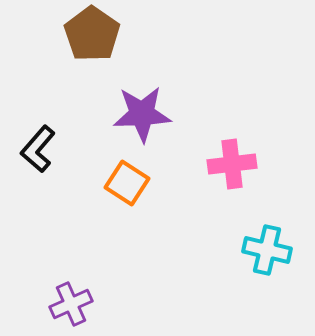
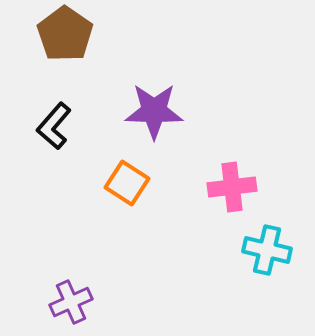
brown pentagon: moved 27 px left
purple star: moved 12 px right, 3 px up; rotated 4 degrees clockwise
black L-shape: moved 16 px right, 23 px up
pink cross: moved 23 px down
purple cross: moved 2 px up
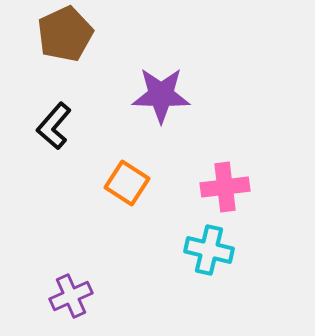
brown pentagon: rotated 12 degrees clockwise
purple star: moved 7 px right, 16 px up
pink cross: moved 7 px left
cyan cross: moved 58 px left
purple cross: moved 6 px up
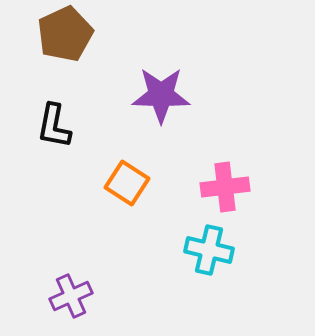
black L-shape: rotated 30 degrees counterclockwise
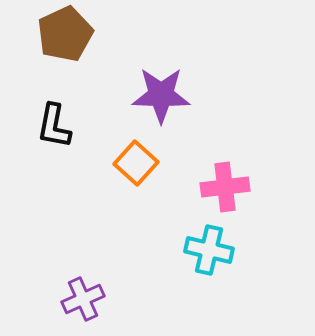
orange square: moved 9 px right, 20 px up; rotated 9 degrees clockwise
purple cross: moved 12 px right, 3 px down
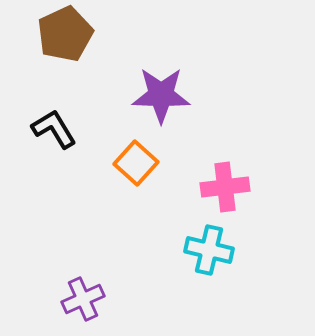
black L-shape: moved 3 px down; rotated 138 degrees clockwise
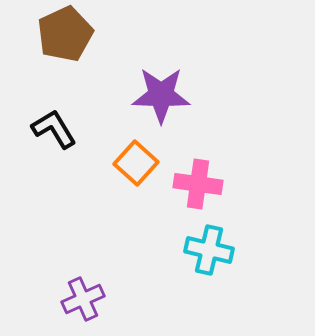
pink cross: moved 27 px left, 3 px up; rotated 15 degrees clockwise
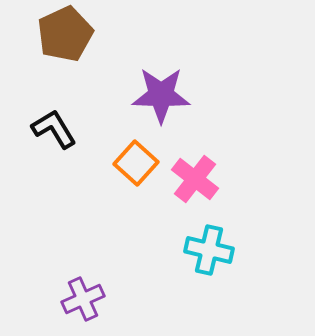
pink cross: moved 3 px left, 5 px up; rotated 30 degrees clockwise
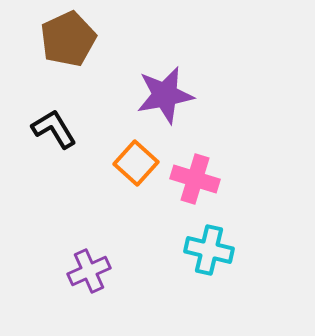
brown pentagon: moved 3 px right, 5 px down
purple star: moved 4 px right; rotated 12 degrees counterclockwise
pink cross: rotated 21 degrees counterclockwise
purple cross: moved 6 px right, 28 px up
